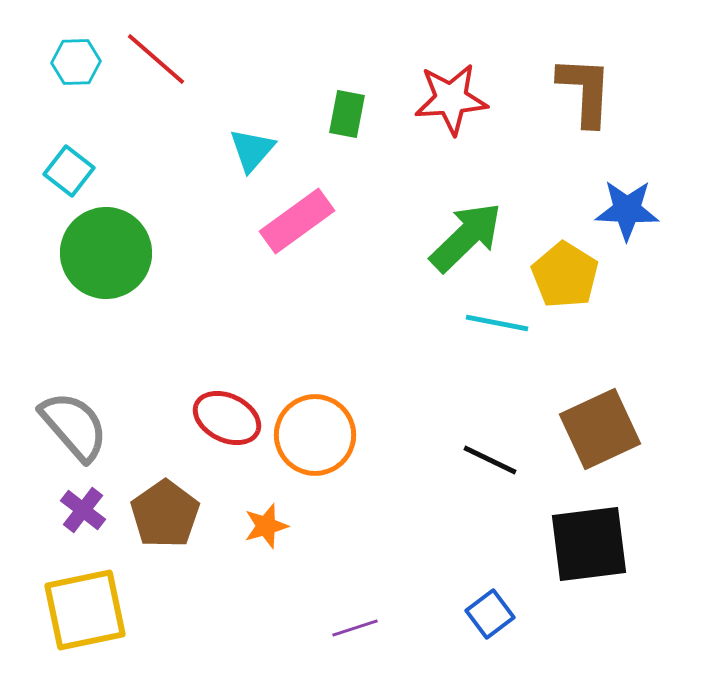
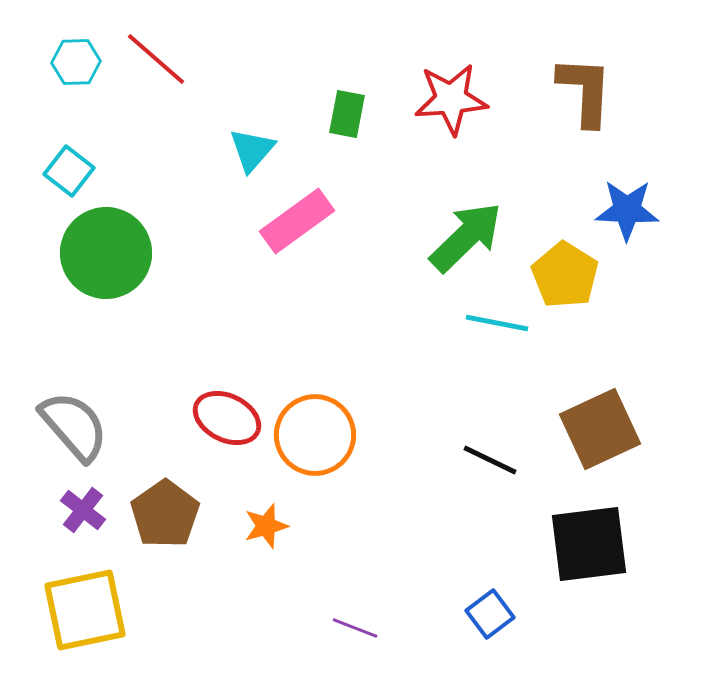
purple line: rotated 39 degrees clockwise
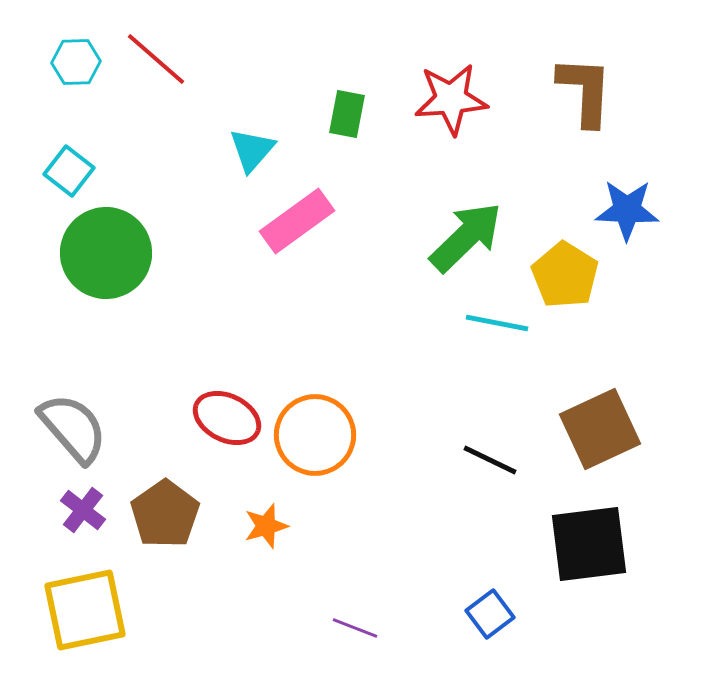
gray semicircle: moved 1 px left, 2 px down
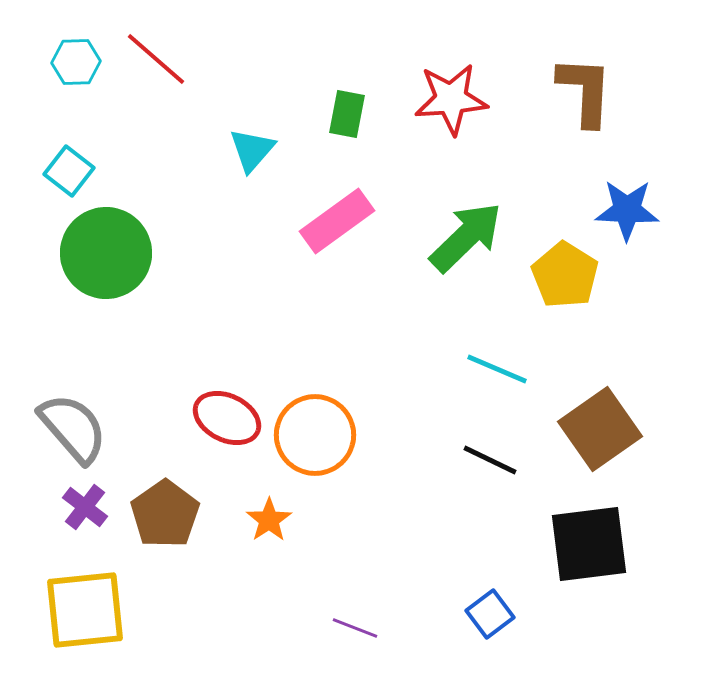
pink rectangle: moved 40 px right
cyan line: moved 46 px down; rotated 12 degrees clockwise
brown square: rotated 10 degrees counterclockwise
purple cross: moved 2 px right, 3 px up
orange star: moved 3 px right, 6 px up; rotated 18 degrees counterclockwise
yellow square: rotated 6 degrees clockwise
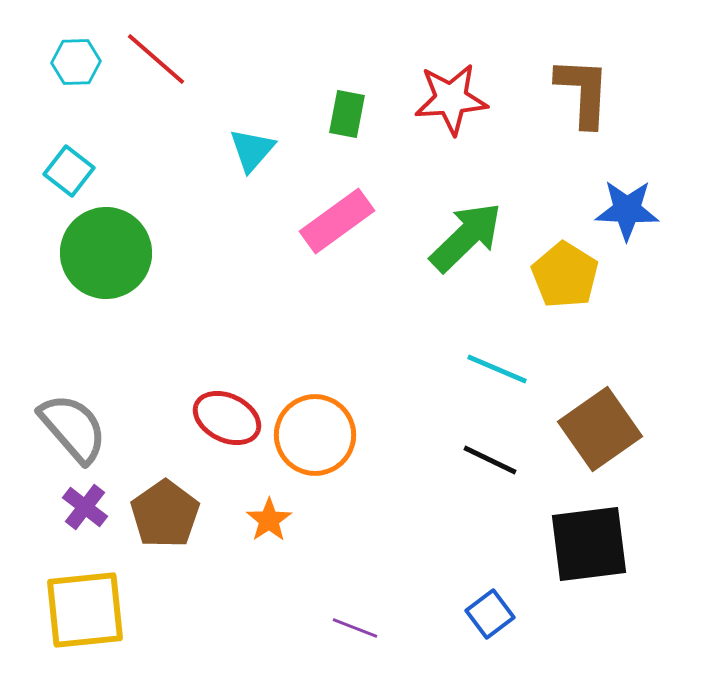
brown L-shape: moved 2 px left, 1 px down
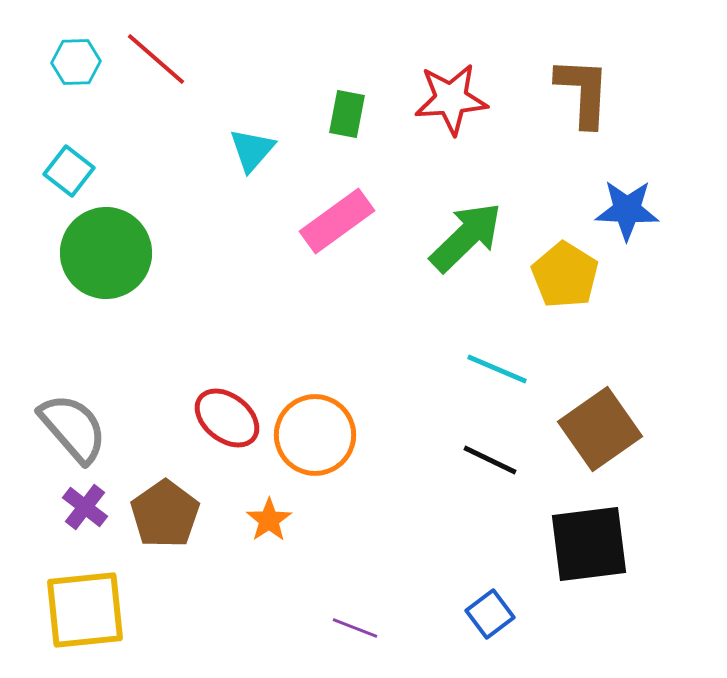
red ellipse: rotated 12 degrees clockwise
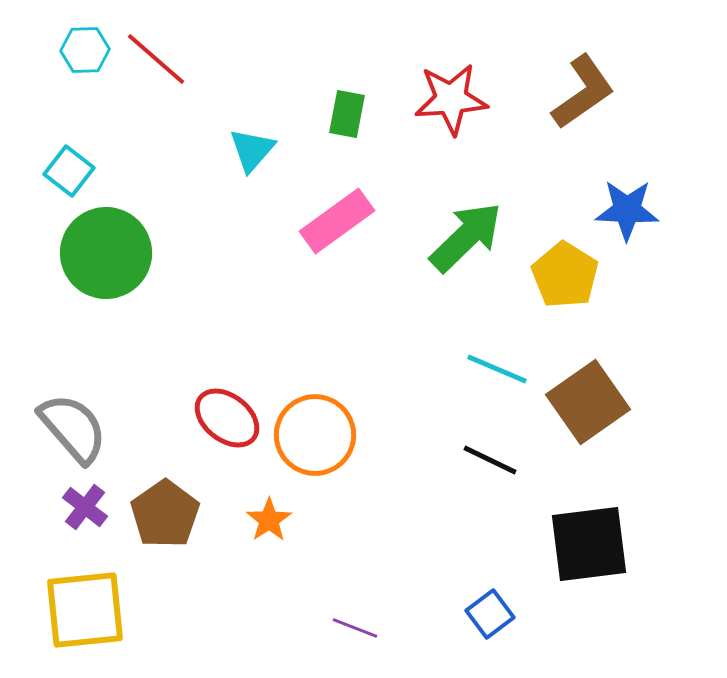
cyan hexagon: moved 9 px right, 12 px up
brown L-shape: rotated 52 degrees clockwise
brown square: moved 12 px left, 27 px up
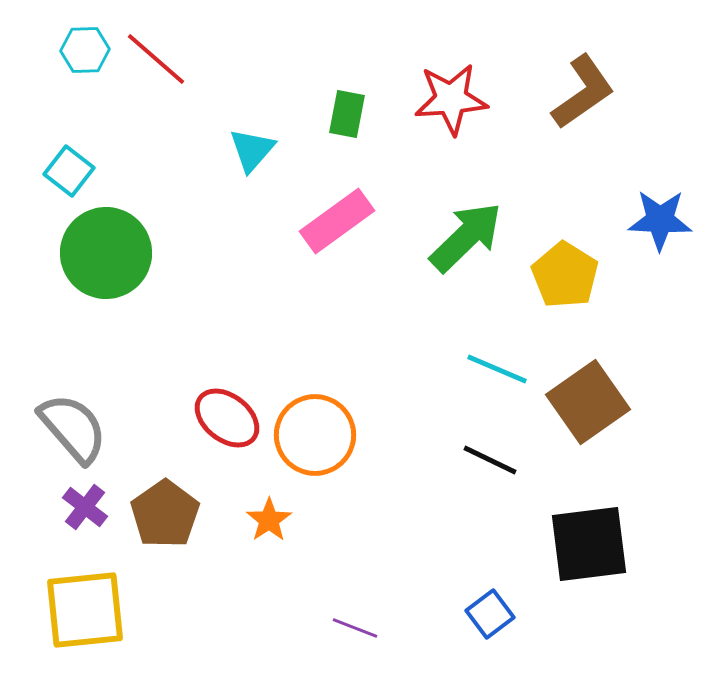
blue star: moved 33 px right, 10 px down
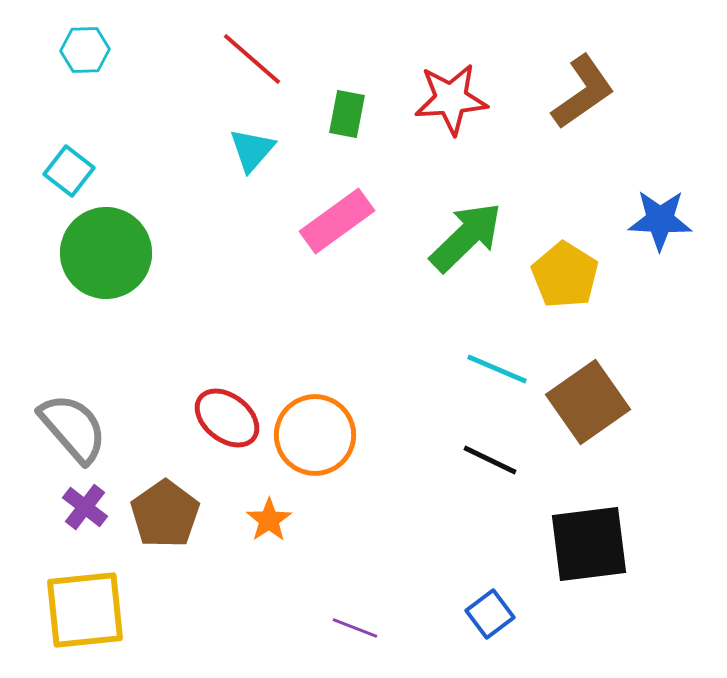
red line: moved 96 px right
